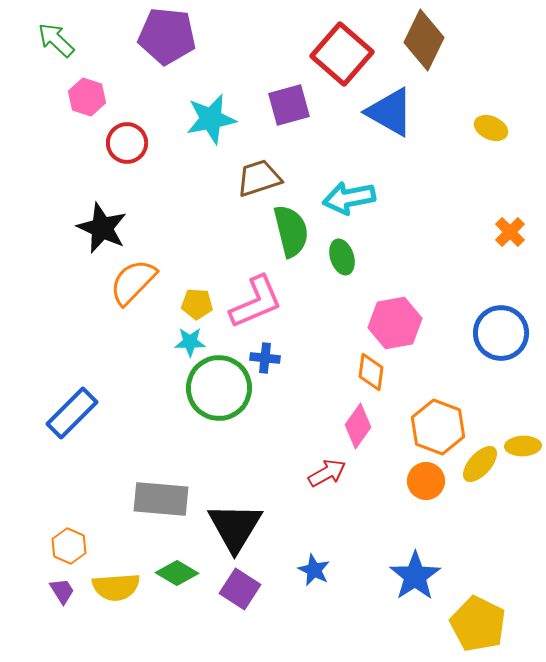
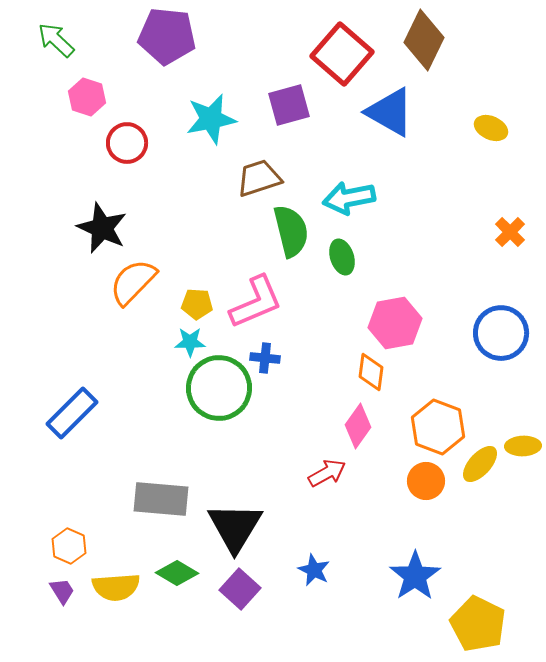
purple square at (240, 589): rotated 9 degrees clockwise
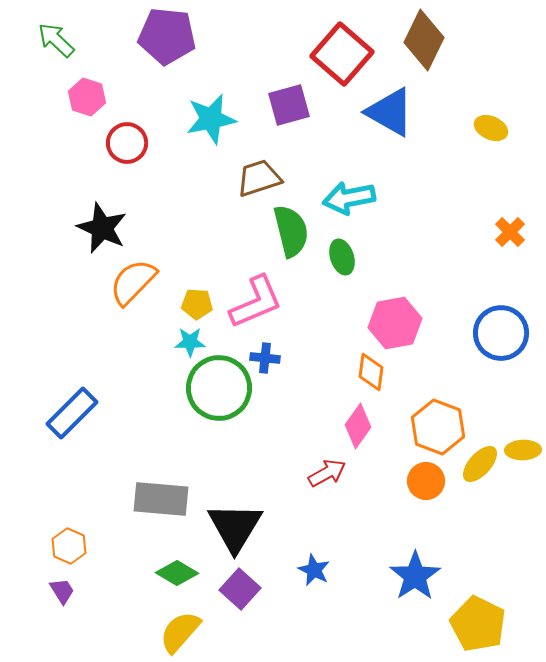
yellow ellipse at (523, 446): moved 4 px down
yellow semicircle at (116, 587): moved 64 px right, 45 px down; rotated 135 degrees clockwise
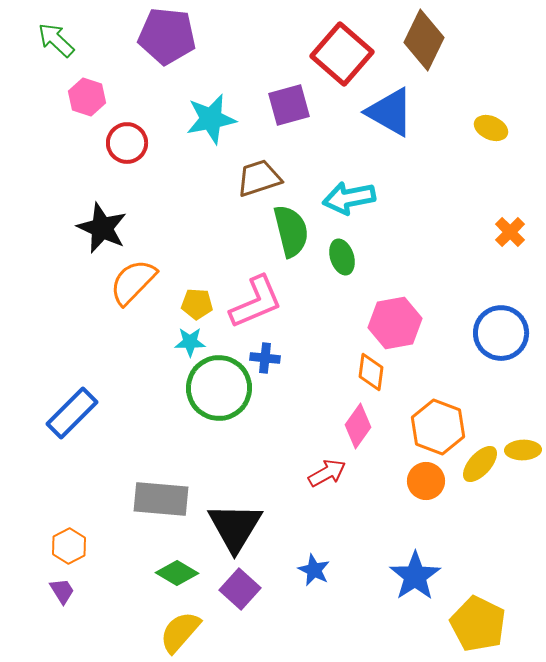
orange hexagon at (69, 546): rotated 8 degrees clockwise
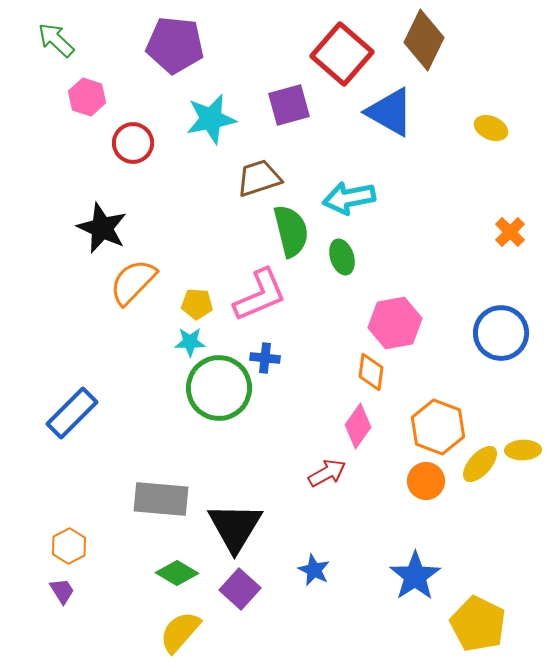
purple pentagon at (167, 36): moved 8 px right, 9 px down
red circle at (127, 143): moved 6 px right
pink L-shape at (256, 302): moved 4 px right, 7 px up
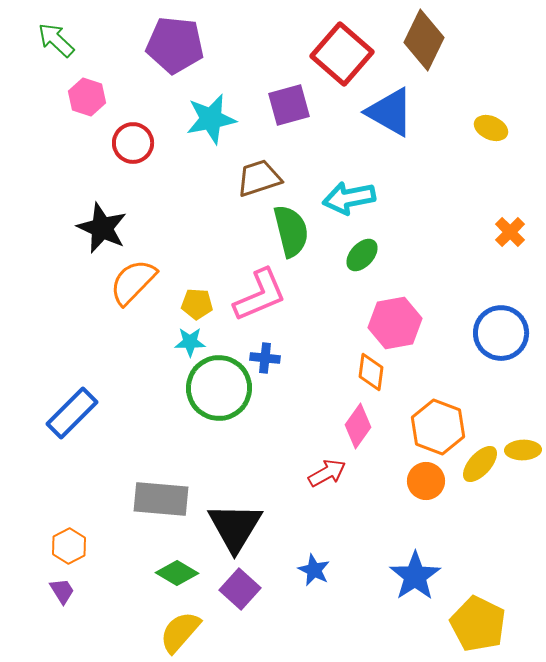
green ellipse at (342, 257): moved 20 px right, 2 px up; rotated 60 degrees clockwise
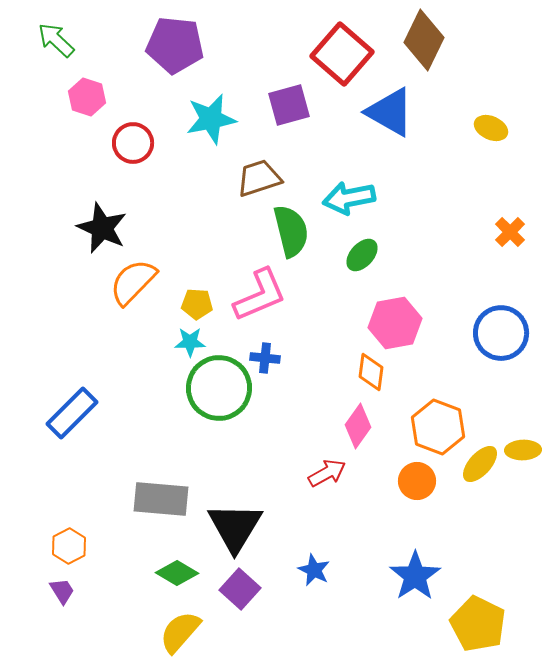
orange circle at (426, 481): moved 9 px left
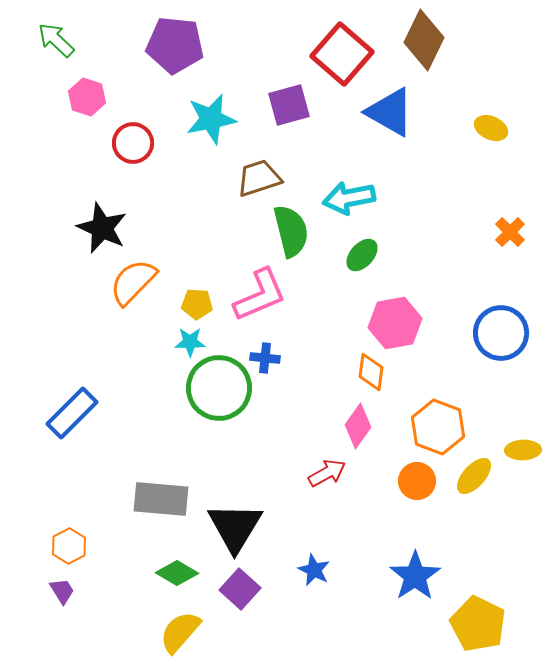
yellow ellipse at (480, 464): moved 6 px left, 12 px down
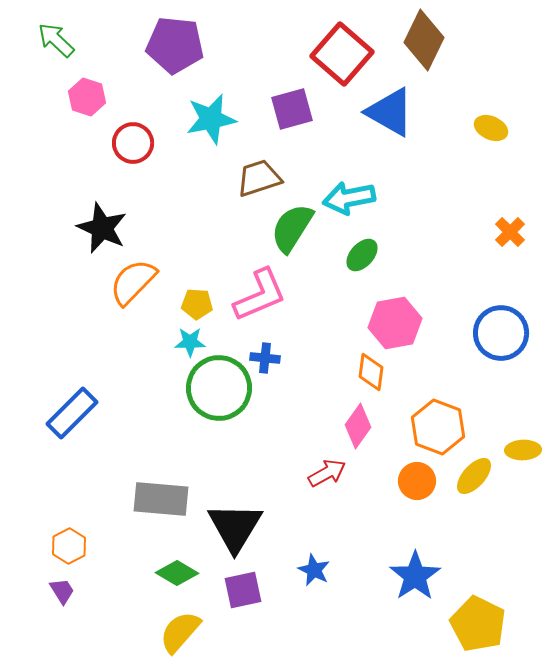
purple square at (289, 105): moved 3 px right, 4 px down
green semicircle at (291, 231): moved 1 px right, 3 px up; rotated 134 degrees counterclockwise
purple square at (240, 589): moved 3 px right, 1 px down; rotated 36 degrees clockwise
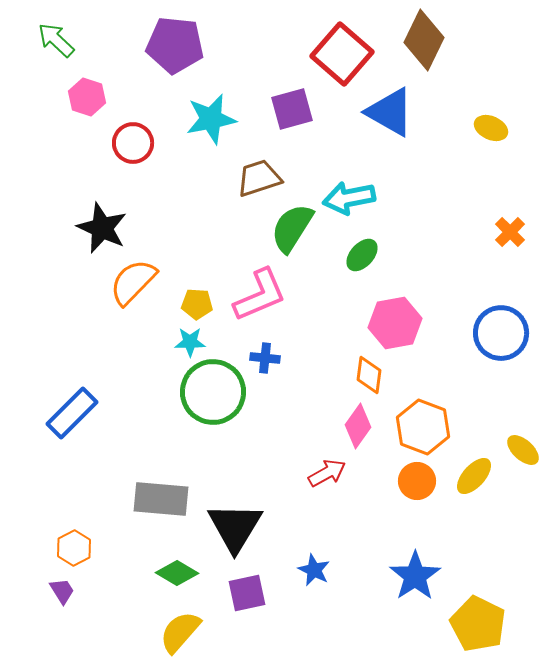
orange diamond at (371, 372): moved 2 px left, 3 px down
green circle at (219, 388): moved 6 px left, 4 px down
orange hexagon at (438, 427): moved 15 px left
yellow ellipse at (523, 450): rotated 44 degrees clockwise
orange hexagon at (69, 546): moved 5 px right, 2 px down
purple square at (243, 590): moved 4 px right, 3 px down
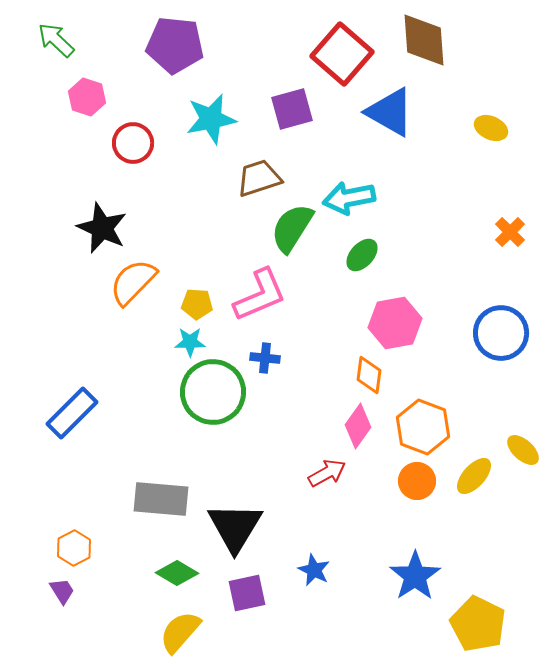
brown diamond at (424, 40): rotated 30 degrees counterclockwise
